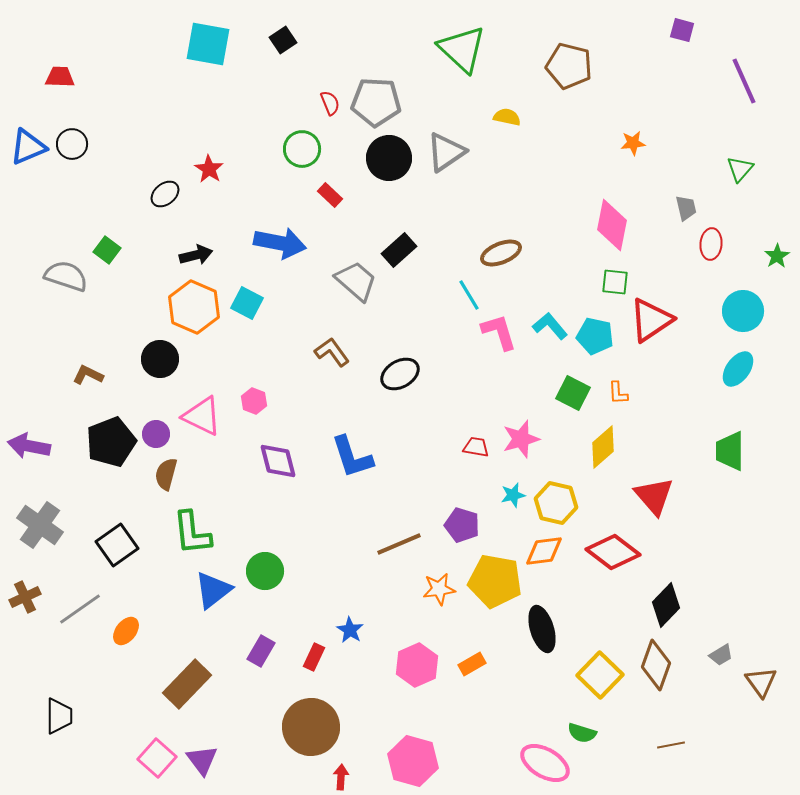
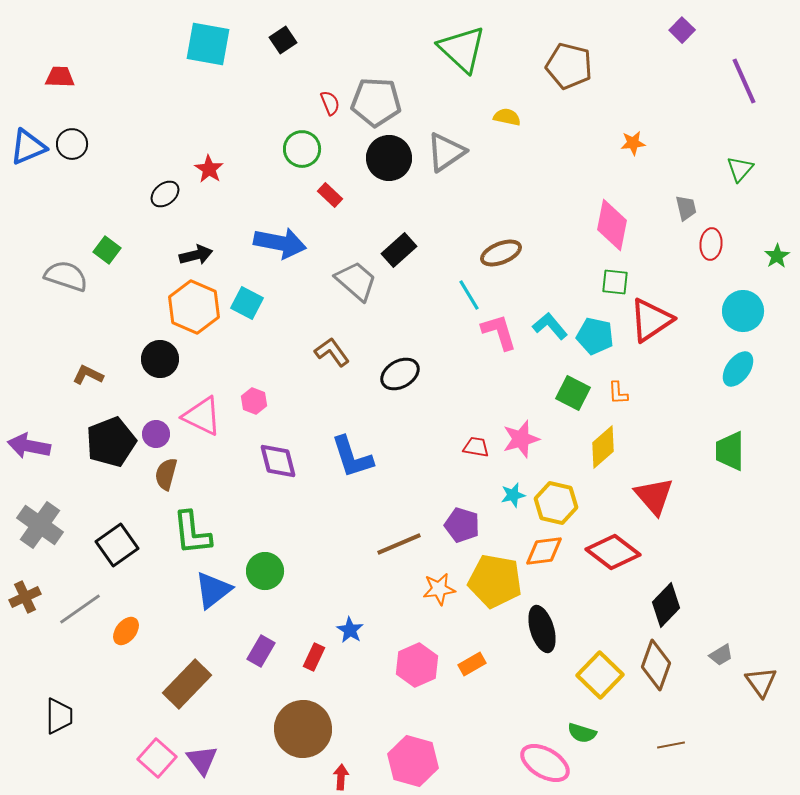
purple square at (682, 30): rotated 30 degrees clockwise
brown circle at (311, 727): moved 8 px left, 2 px down
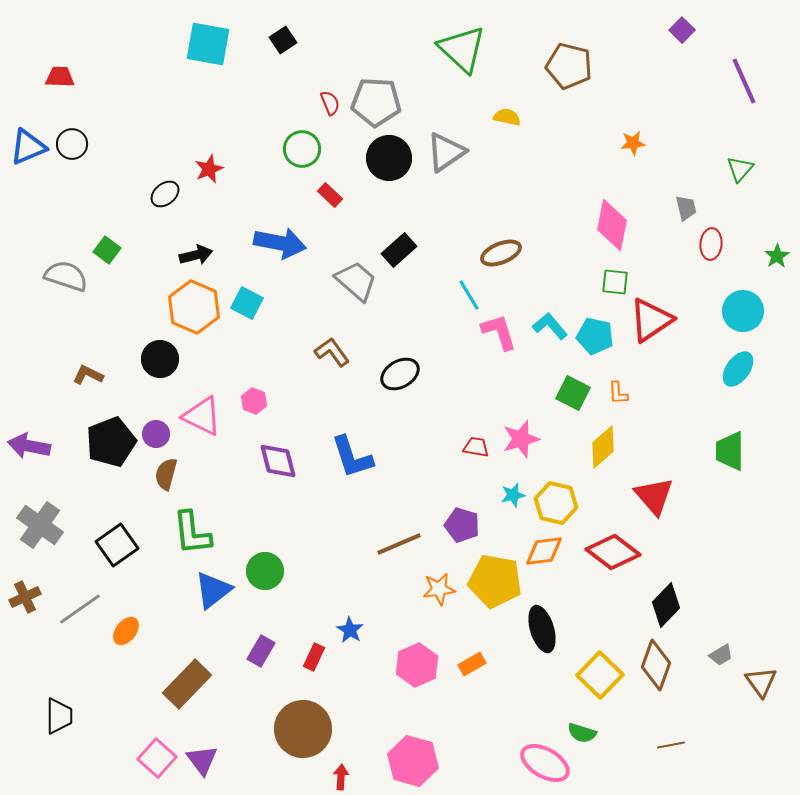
red star at (209, 169): rotated 16 degrees clockwise
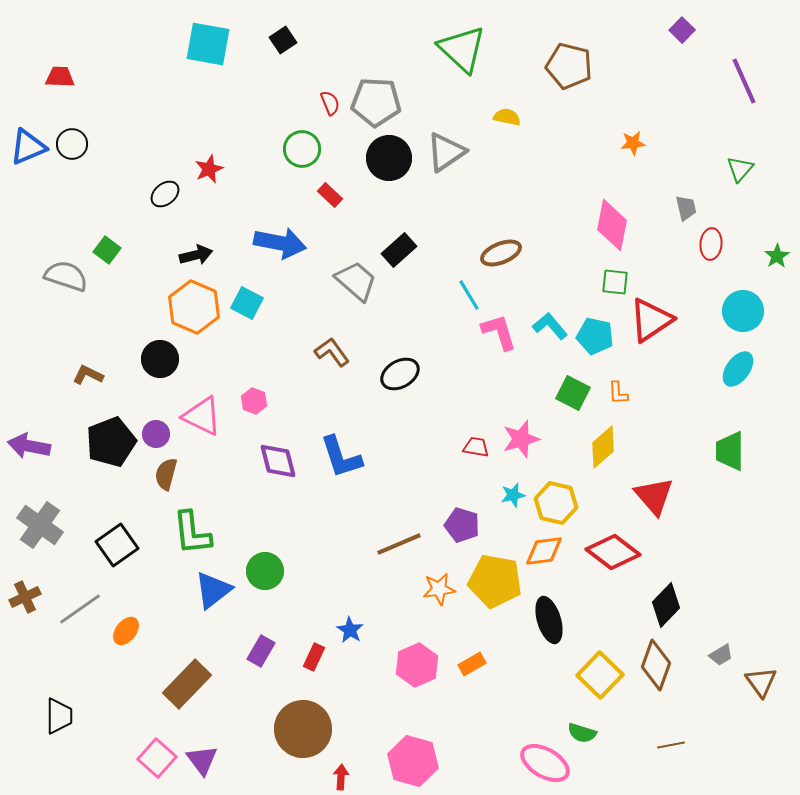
blue L-shape at (352, 457): moved 11 px left
black ellipse at (542, 629): moved 7 px right, 9 px up
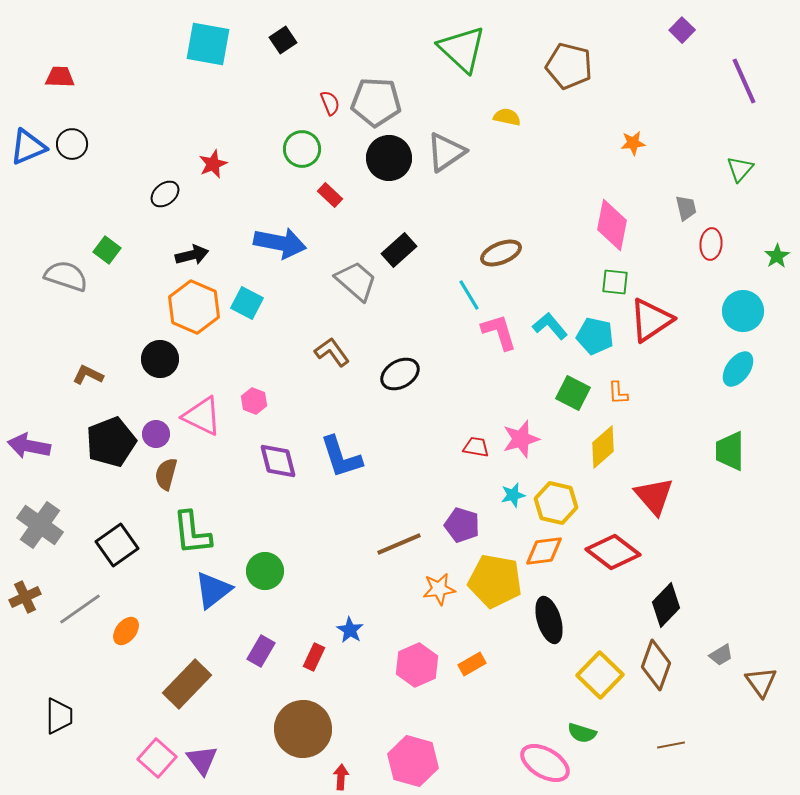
red star at (209, 169): moved 4 px right, 5 px up
black arrow at (196, 255): moved 4 px left
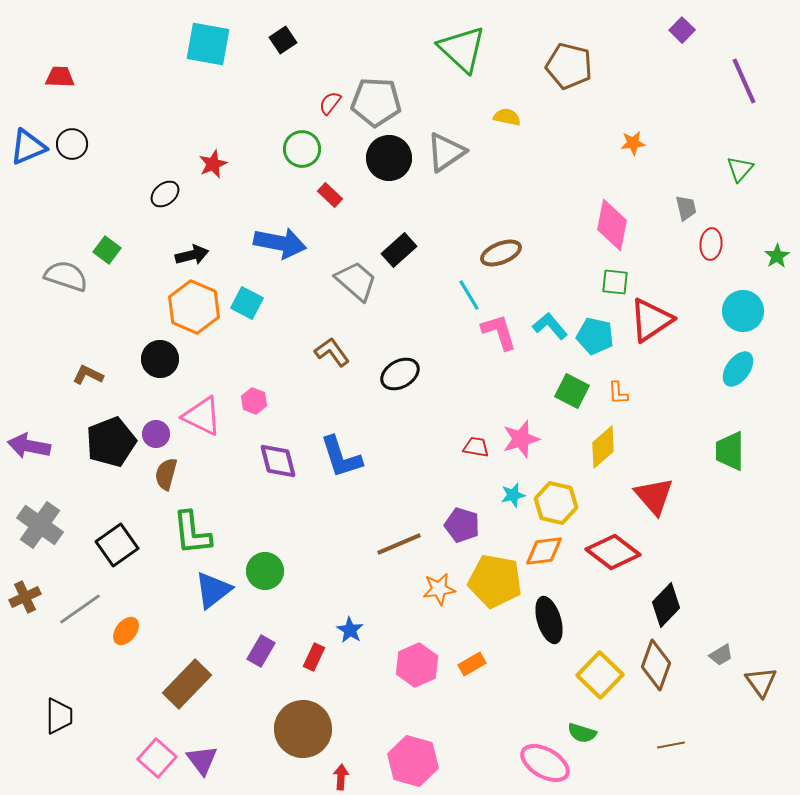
red semicircle at (330, 103): rotated 120 degrees counterclockwise
green square at (573, 393): moved 1 px left, 2 px up
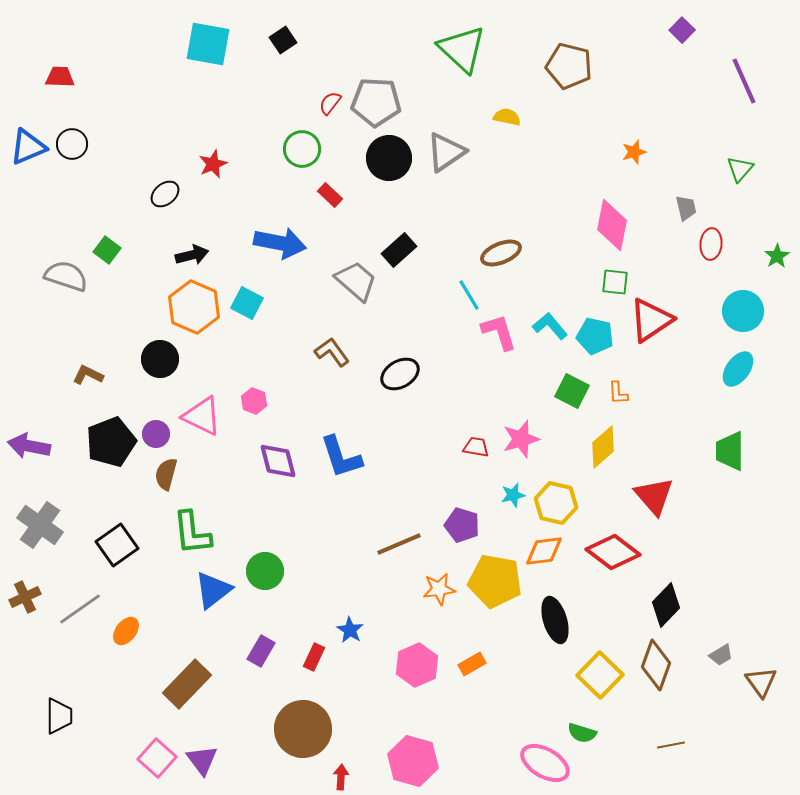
orange star at (633, 143): moved 1 px right, 9 px down; rotated 10 degrees counterclockwise
black ellipse at (549, 620): moved 6 px right
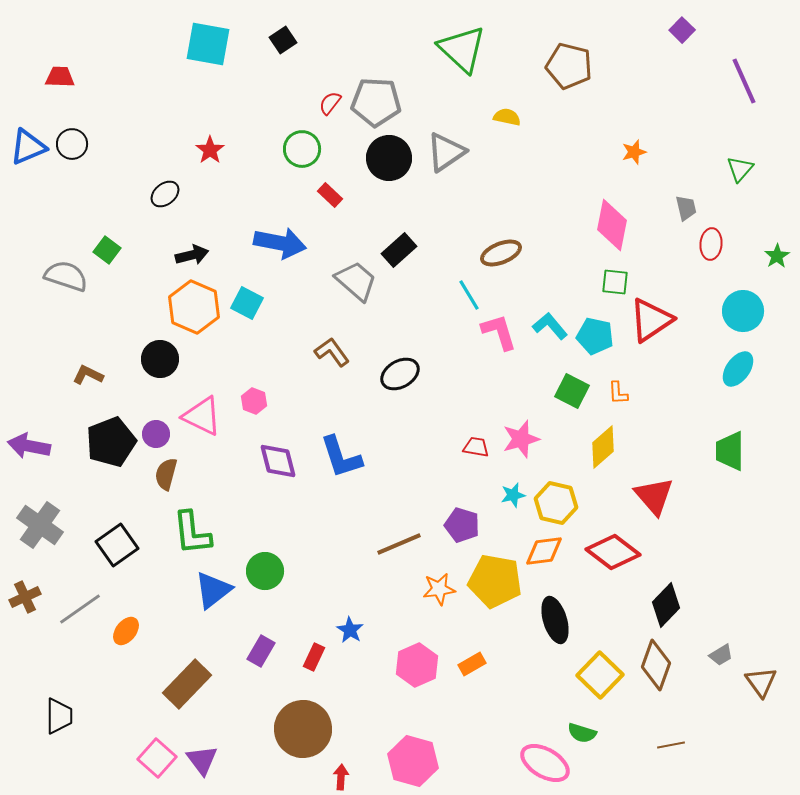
red star at (213, 164): moved 3 px left, 14 px up; rotated 12 degrees counterclockwise
